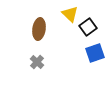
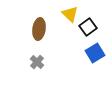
blue square: rotated 12 degrees counterclockwise
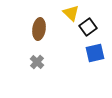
yellow triangle: moved 1 px right, 1 px up
blue square: rotated 18 degrees clockwise
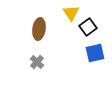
yellow triangle: rotated 12 degrees clockwise
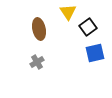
yellow triangle: moved 3 px left, 1 px up
brown ellipse: rotated 20 degrees counterclockwise
gray cross: rotated 16 degrees clockwise
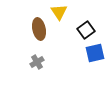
yellow triangle: moved 9 px left
black square: moved 2 px left, 3 px down
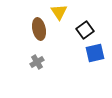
black square: moved 1 px left
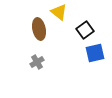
yellow triangle: rotated 18 degrees counterclockwise
